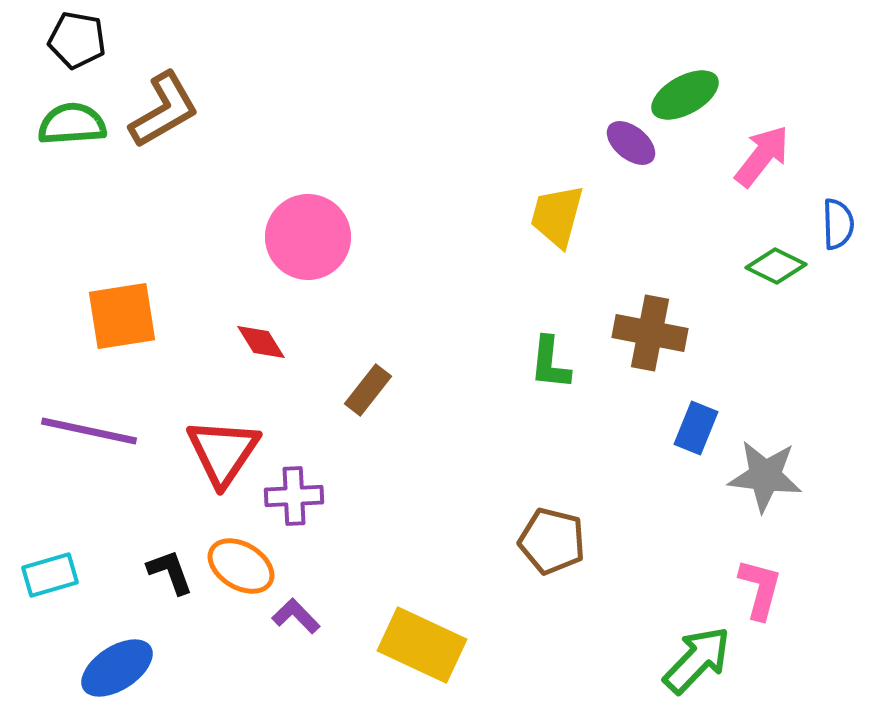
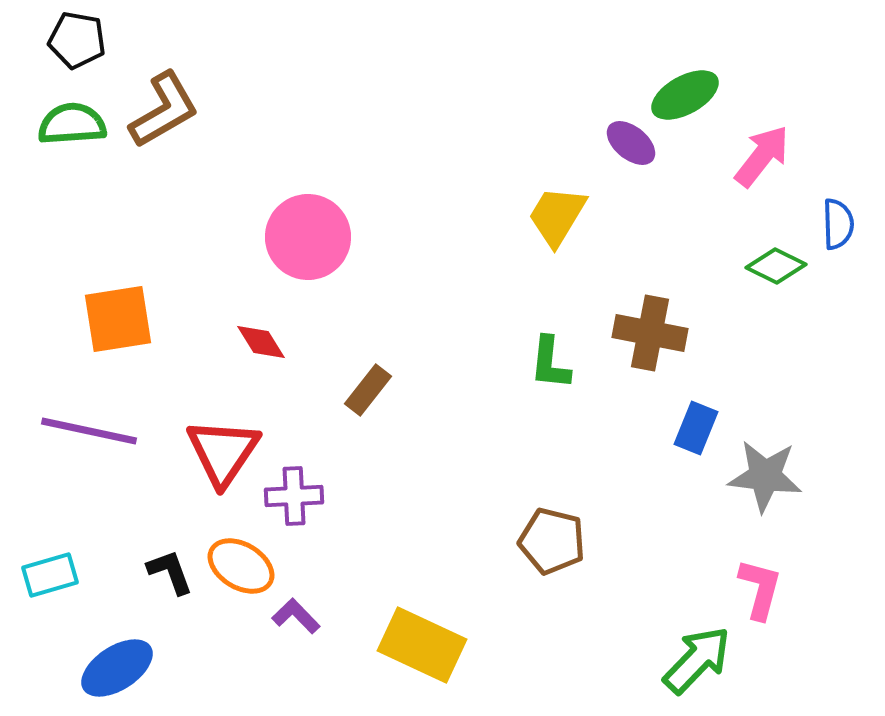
yellow trapezoid: rotated 16 degrees clockwise
orange square: moved 4 px left, 3 px down
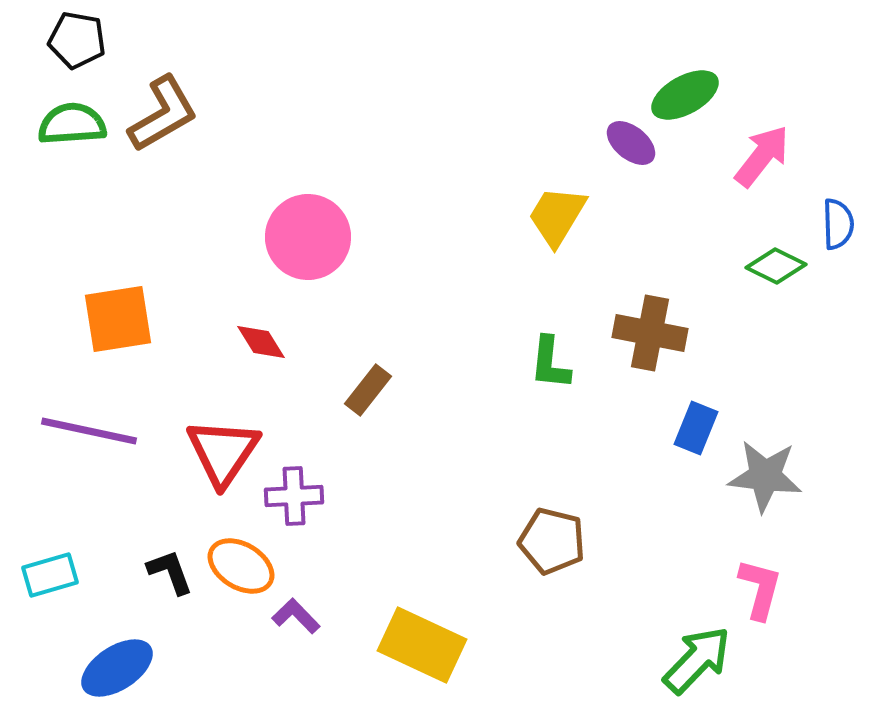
brown L-shape: moved 1 px left, 4 px down
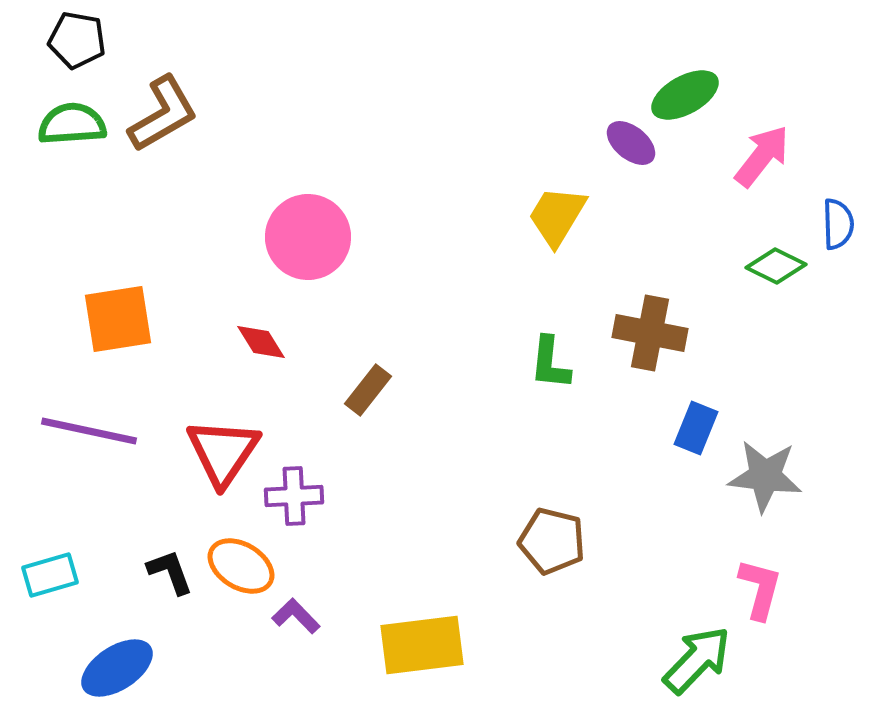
yellow rectangle: rotated 32 degrees counterclockwise
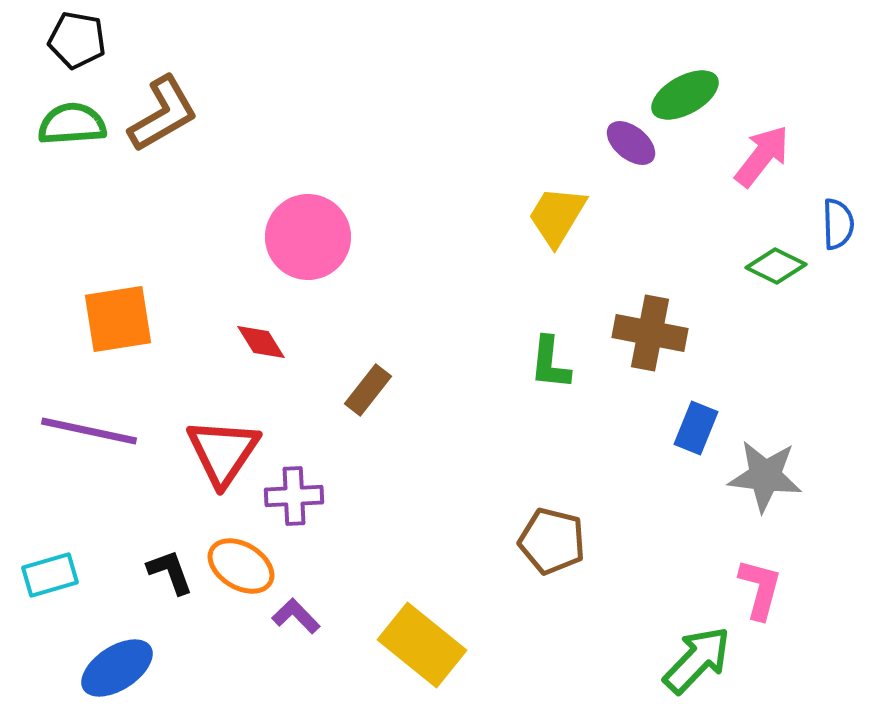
yellow rectangle: rotated 46 degrees clockwise
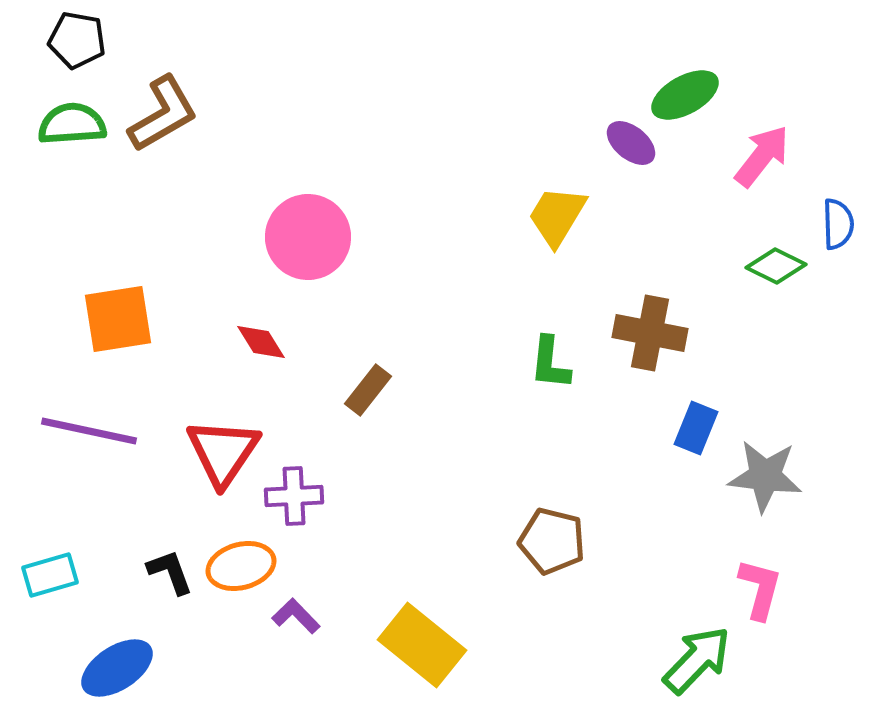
orange ellipse: rotated 46 degrees counterclockwise
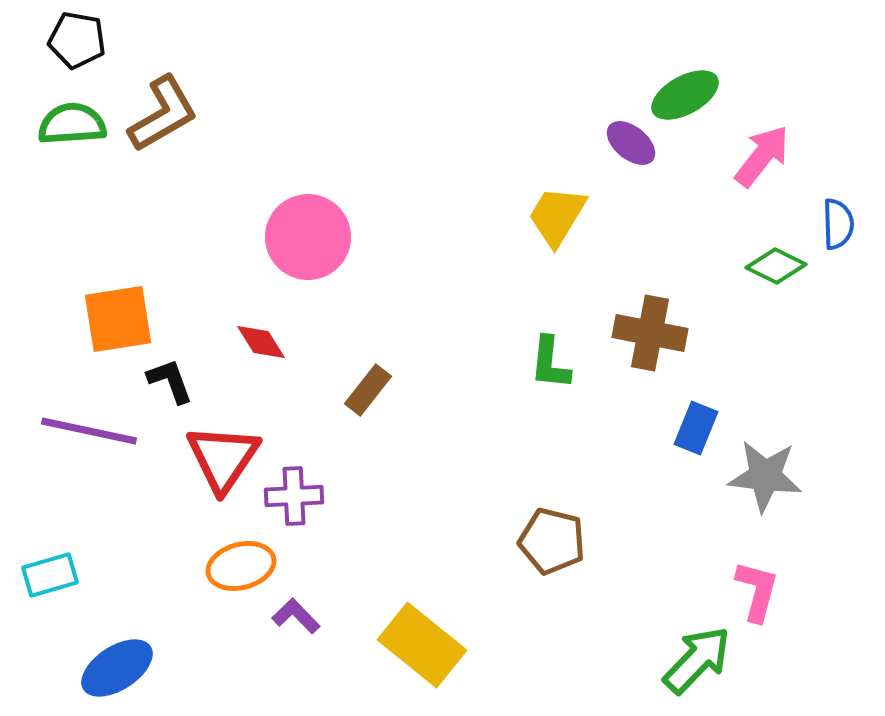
red triangle: moved 6 px down
black L-shape: moved 191 px up
pink L-shape: moved 3 px left, 2 px down
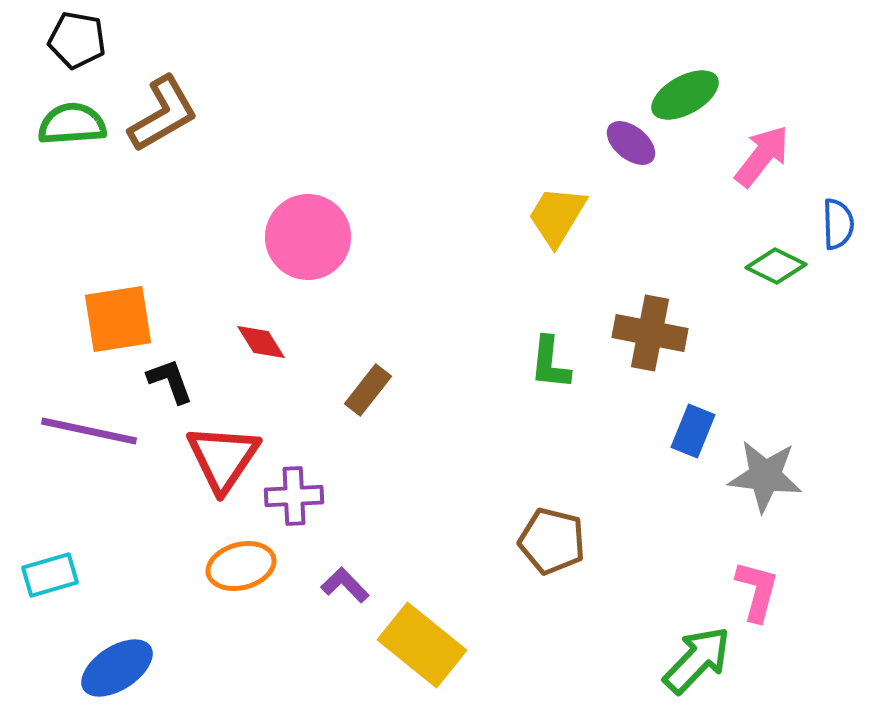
blue rectangle: moved 3 px left, 3 px down
purple L-shape: moved 49 px right, 31 px up
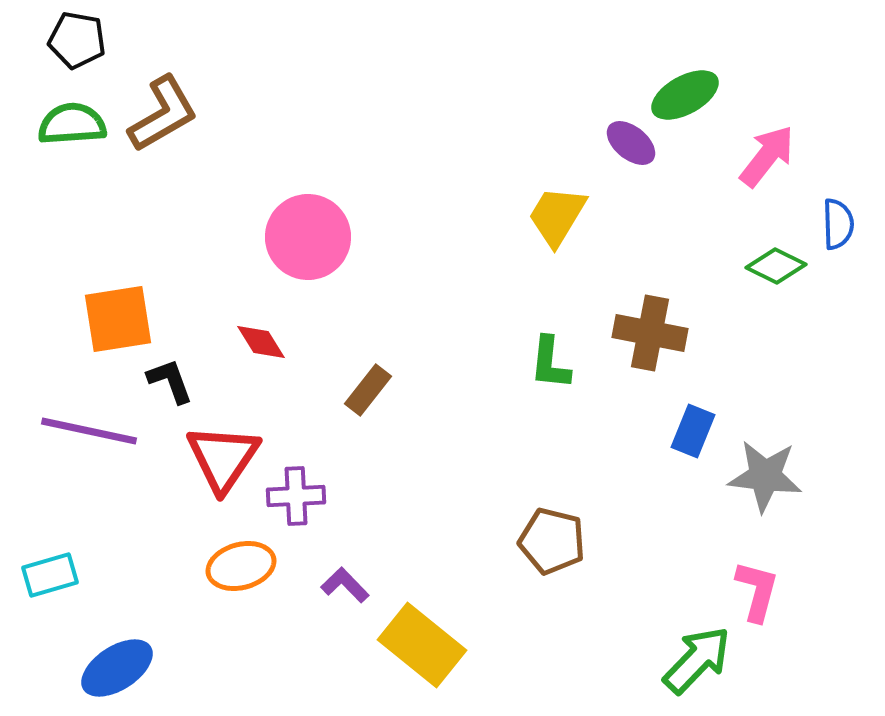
pink arrow: moved 5 px right
purple cross: moved 2 px right
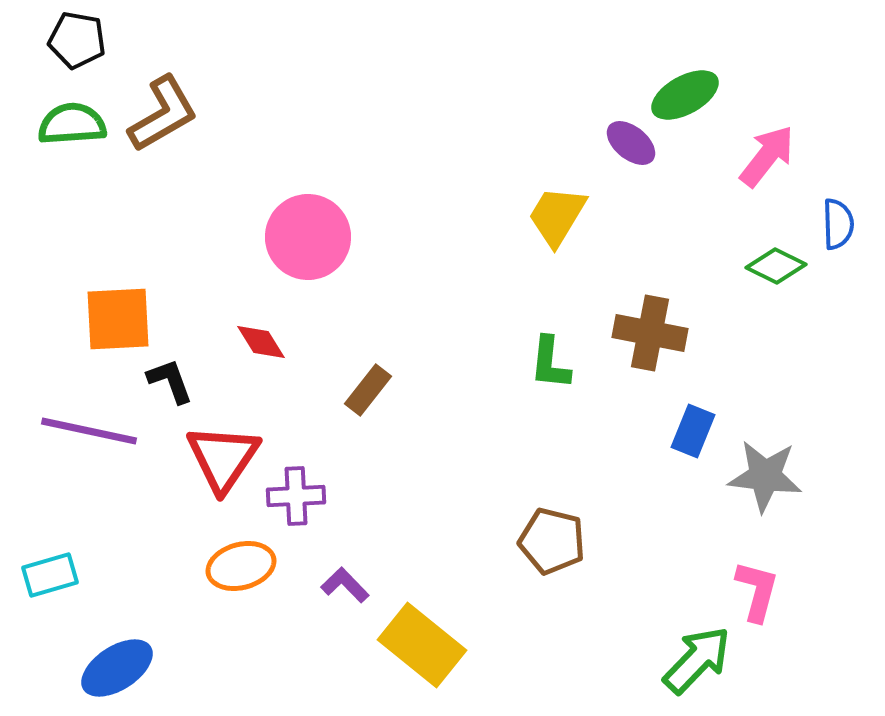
orange square: rotated 6 degrees clockwise
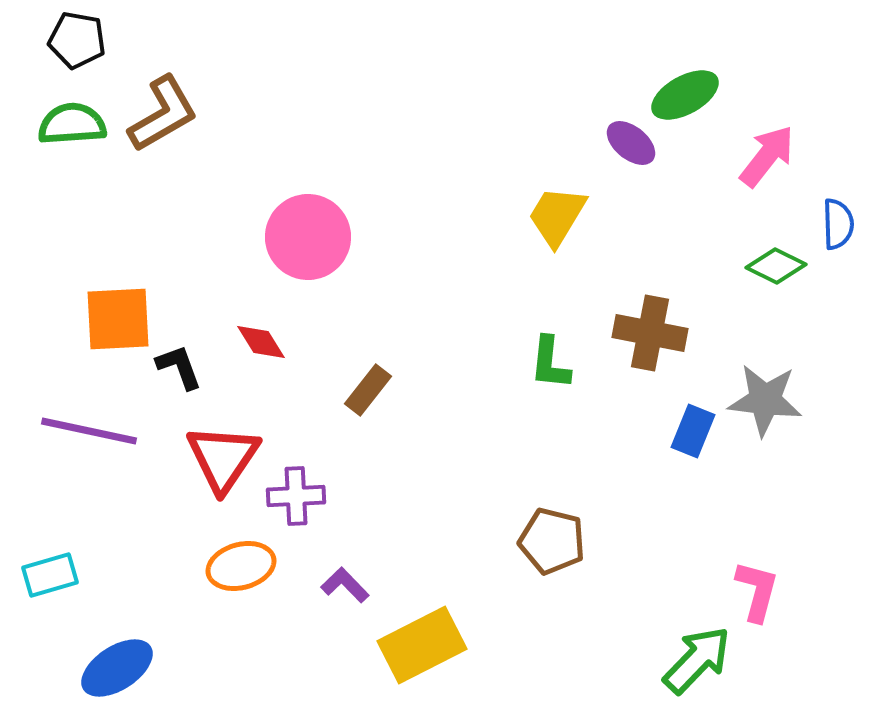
black L-shape: moved 9 px right, 14 px up
gray star: moved 76 px up
yellow rectangle: rotated 66 degrees counterclockwise
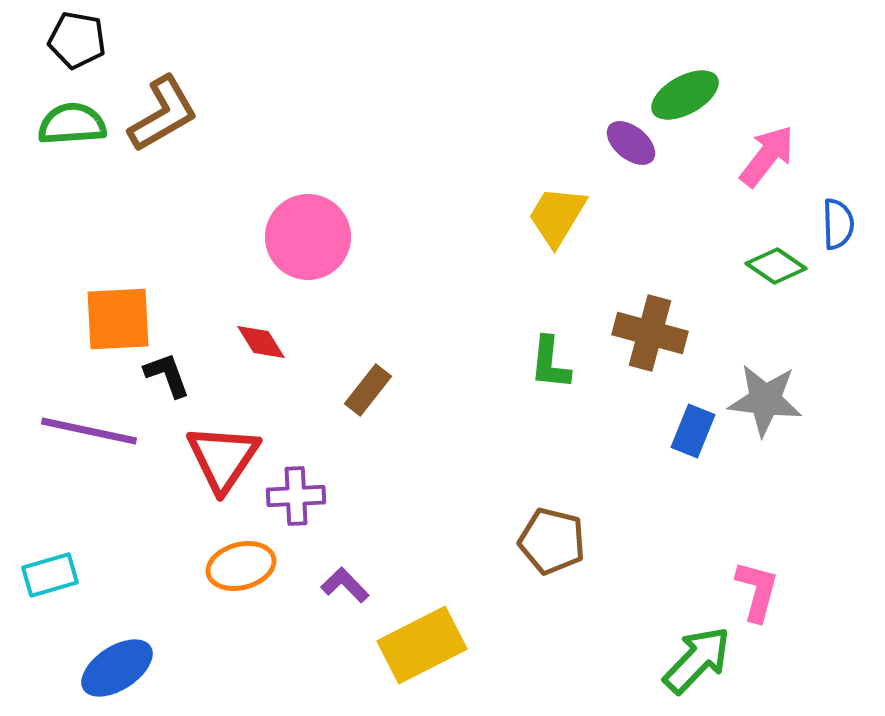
green diamond: rotated 8 degrees clockwise
brown cross: rotated 4 degrees clockwise
black L-shape: moved 12 px left, 8 px down
